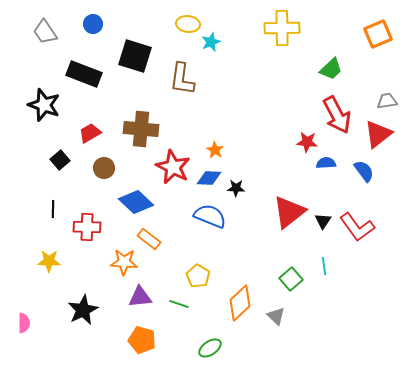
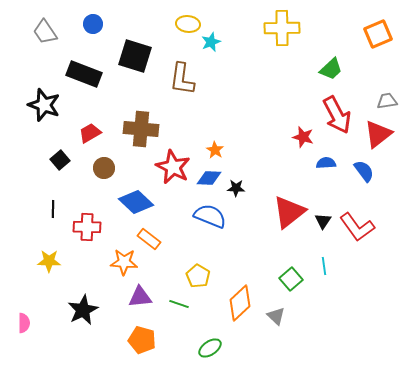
red star at (307, 142): moved 4 px left, 5 px up; rotated 10 degrees clockwise
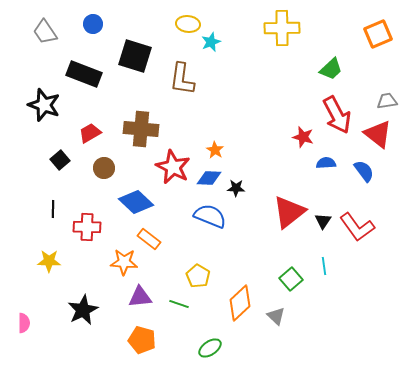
red triangle at (378, 134): rotated 44 degrees counterclockwise
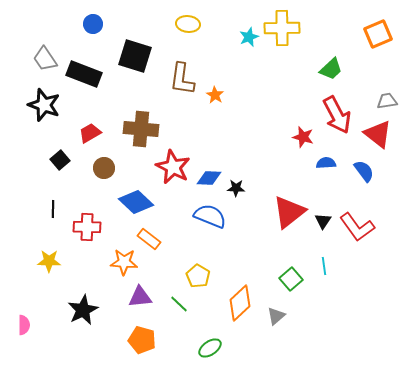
gray trapezoid at (45, 32): moved 27 px down
cyan star at (211, 42): moved 38 px right, 5 px up
orange star at (215, 150): moved 55 px up
green line at (179, 304): rotated 24 degrees clockwise
gray triangle at (276, 316): rotated 36 degrees clockwise
pink semicircle at (24, 323): moved 2 px down
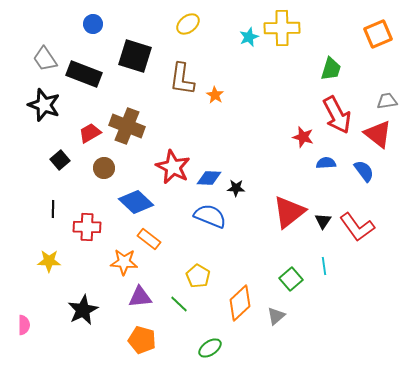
yellow ellipse at (188, 24): rotated 45 degrees counterclockwise
green trapezoid at (331, 69): rotated 30 degrees counterclockwise
brown cross at (141, 129): moved 14 px left, 3 px up; rotated 16 degrees clockwise
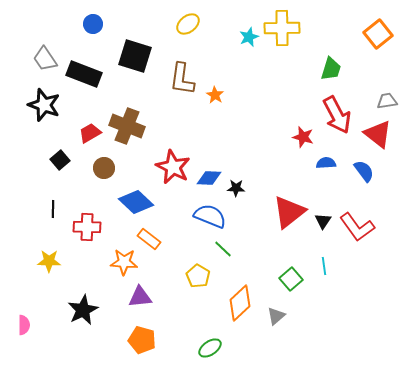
orange square at (378, 34): rotated 16 degrees counterclockwise
green line at (179, 304): moved 44 px right, 55 px up
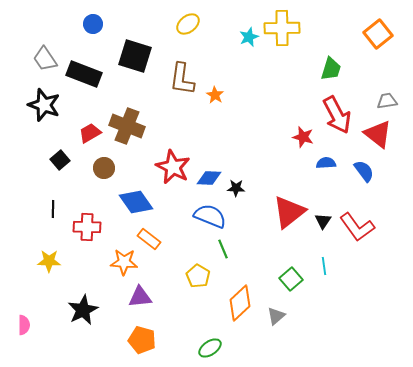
blue diamond at (136, 202): rotated 12 degrees clockwise
green line at (223, 249): rotated 24 degrees clockwise
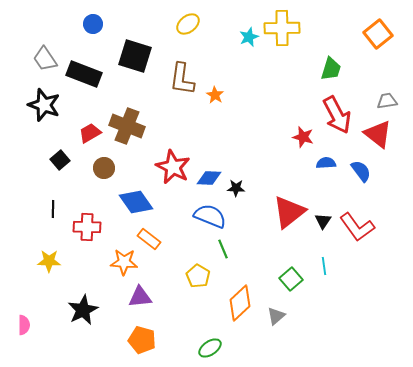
blue semicircle at (364, 171): moved 3 px left
